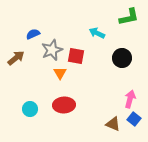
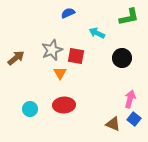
blue semicircle: moved 35 px right, 21 px up
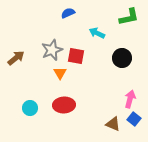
cyan circle: moved 1 px up
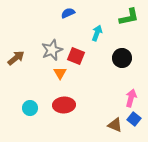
cyan arrow: rotated 84 degrees clockwise
red square: rotated 12 degrees clockwise
pink arrow: moved 1 px right, 1 px up
brown triangle: moved 2 px right, 1 px down
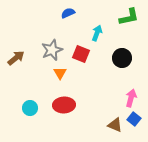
red square: moved 5 px right, 2 px up
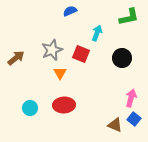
blue semicircle: moved 2 px right, 2 px up
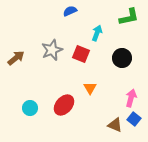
orange triangle: moved 30 px right, 15 px down
red ellipse: rotated 45 degrees counterclockwise
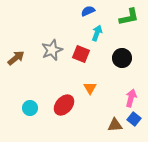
blue semicircle: moved 18 px right
brown triangle: rotated 28 degrees counterclockwise
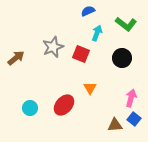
green L-shape: moved 3 px left, 7 px down; rotated 50 degrees clockwise
gray star: moved 1 px right, 3 px up
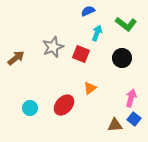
orange triangle: rotated 24 degrees clockwise
